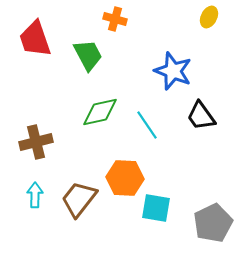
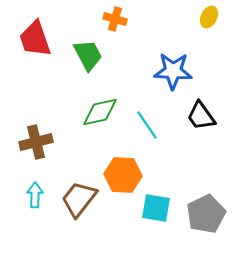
blue star: rotated 18 degrees counterclockwise
orange hexagon: moved 2 px left, 3 px up
gray pentagon: moved 7 px left, 9 px up
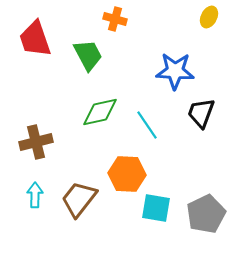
blue star: moved 2 px right
black trapezoid: moved 3 px up; rotated 56 degrees clockwise
orange hexagon: moved 4 px right, 1 px up
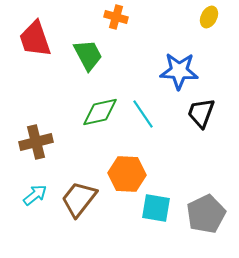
orange cross: moved 1 px right, 2 px up
blue star: moved 4 px right
cyan line: moved 4 px left, 11 px up
cyan arrow: rotated 50 degrees clockwise
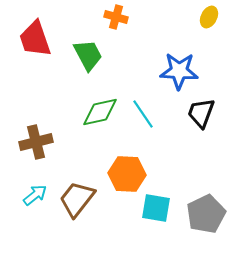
brown trapezoid: moved 2 px left
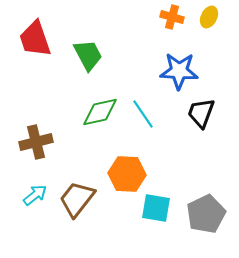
orange cross: moved 56 px right
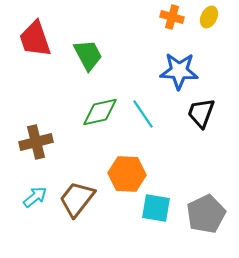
cyan arrow: moved 2 px down
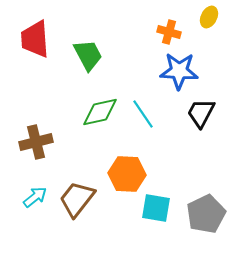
orange cross: moved 3 px left, 15 px down
red trapezoid: rotated 15 degrees clockwise
black trapezoid: rotated 8 degrees clockwise
